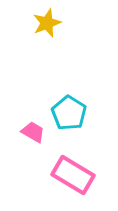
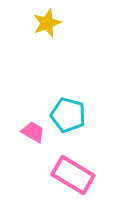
cyan pentagon: moved 1 px left, 2 px down; rotated 16 degrees counterclockwise
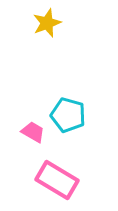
pink rectangle: moved 16 px left, 5 px down
